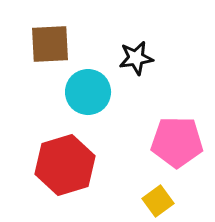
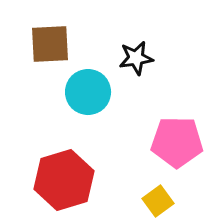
red hexagon: moved 1 px left, 15 px down
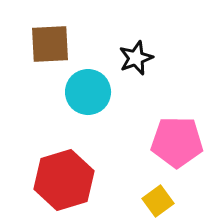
black star: rotated 12 degrees counterclockwise
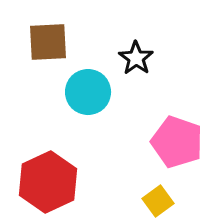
brown square: moved 2 px left, 2 px up
black star: rotated 16 degrees counterclockwise
pink pentagon: rotated 18 degrees clockwise
red hexagon: moved 16 px left, 2 px down; rotated 8 degrees counterclockwise
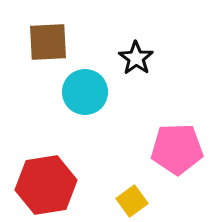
cyan circle: moved 3 px left
pink pentagon: moved 7 px down; rotated 21 degrees counterclockwise
red hexagon: moved 2 px left, 3 px down; rotated 16 degrees clockwise
yellow square: moved 26 px left
